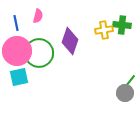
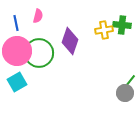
cyan square: moved 2 px left, 5 px down; rotated 18 degrees counterclockwise
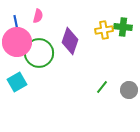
green cross: moved 1 px right, 2 px down
pink circle: moved 9 px up
green line: moved 28 px left, 6 px down
gray circle: moved 4 px right, 3 px up
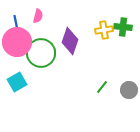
green circle: moved 2 px right
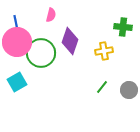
pink semicircle: moved 13 px right, 1 px up
yellow cross: moved 21 px down
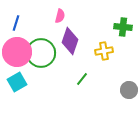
pink semicircle: moved 9 px right, 1 px down
blue line: rotated 28 degrees clockwise
pink circle: moved 10 px down
green line: moved 20 px left, 8 px up
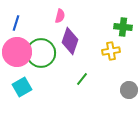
yellow cross: moved 7 px right
cyan square: moved 5 px right, 5 px down
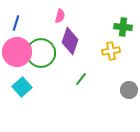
green line: moved 1 px left
cyan square: rotated 12 degrees counterclockwise
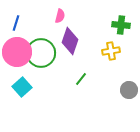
green cross: moved 2 px left, 2 px up
